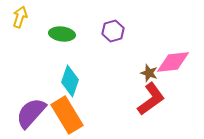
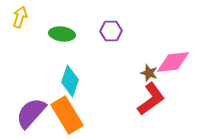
purple hexagon: moved 2 px left; rotated 15 degrees clockwise
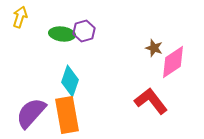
purple hexagon: moved 27 px left; rotated 15 degrees counterclockwise
pink diamond: rotated 28 degrees counterclockwise
brown star: moved 5 px right, 25 px up
red L-shape: moved 2 px down; rotated 92 degrees counterclockwise
orange rectangle: rotated 21 degrees clockwise
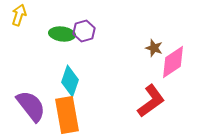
yellow arrow: moved 1 px left, 2 px up
red L-shape: rotated 92 degrees clockwise
purple semicircle: moved 7 px up; rotated 100 degrees clockwise
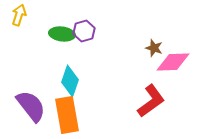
pink diamond: rotated 32 degrees clockwise
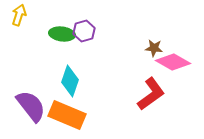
brown star: rotated 12 degrees counterclockwise
pink diamond: rotated 32 degrees clockwise
red L-shape: moved 7 px up
orange rectangle: rotated 57 degrees counterclockwise
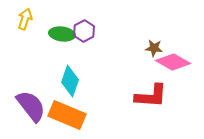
yellow arrow: moved 6 px right, 4 px down
purple hexagon: rotated 10 degrees counterclockwise
red L-shape: moved 2 px down; rotated 40 degrees clockwise
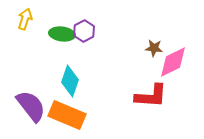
pink diamond: rotated 56 degrees counterclockwise
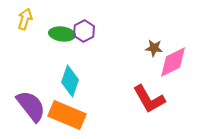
red L-shape: moved 2 px left, 3 px down; rotated 56 degrees clockwise
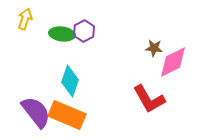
purple semicircle: moved 5 px right, 6 px down
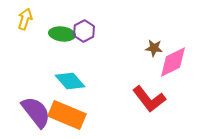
cyan diamond: rotated 60 degrees counterclockwise
red L-shape: rotated 8 degrees counterclockwise
